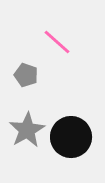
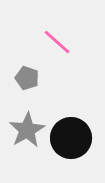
gray pentagon: moved 1 px right, 3 px down
black circle: moved 1 px down
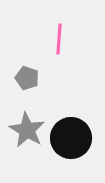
pink line: moved 2 px right, 3 px up; rotated 52 degrees clockwise
gray star: rotated 12 degrees counterclockwise
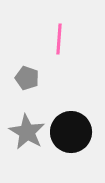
gray star: moved 2 px down
black circle: moved 6 px up
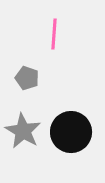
pink line: moved 5 px left, 5 px up
gray star: moved 4 px left, 1 px up
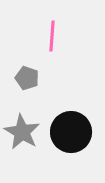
pink line: moved 2 px left, 2 px down
gray star: moved 1 px left, 1 px down
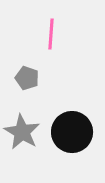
pink line: moved 1 px left, 2 px up
black circle: moved 1 px right
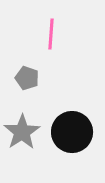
gray star: rotated 9 degrees clockwise
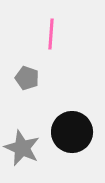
gray star: moved 16 px down; rotated 15 degrees counterclockwise
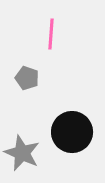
gray star: moved 5 px down
